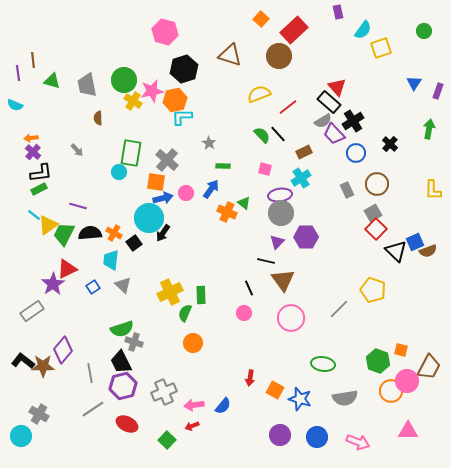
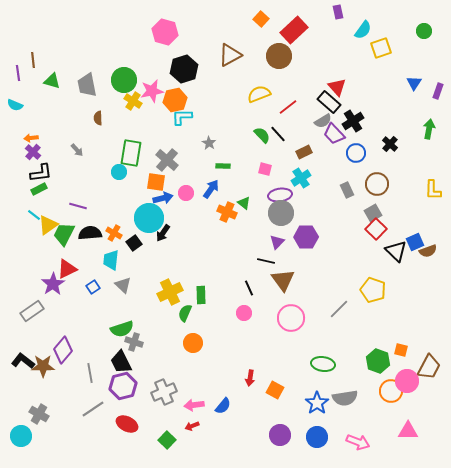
brown triangle at (230, 55): rotated 45 degrees counterclockwise
blue star at (300, 399): moved 17 px right, 4 px down; rotated 20 degrees clockwise
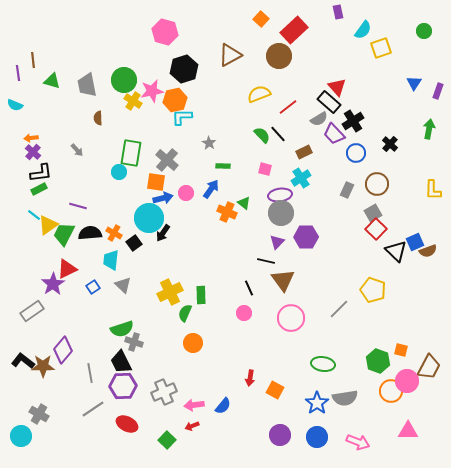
gray semicircle at (323, 121): moved 4 px left, 2 px up
gray rectangle at (347, 190): rotated 49 degrees clockwise
purple hexagon at (123, 386): rotated 12 degrees clockwise
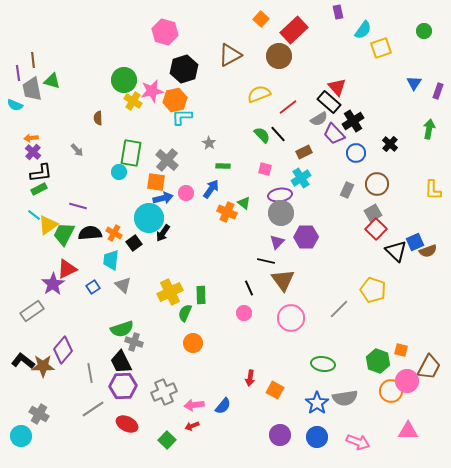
gray trapezoid at (87, 85): moved 55 px left, 4 px down
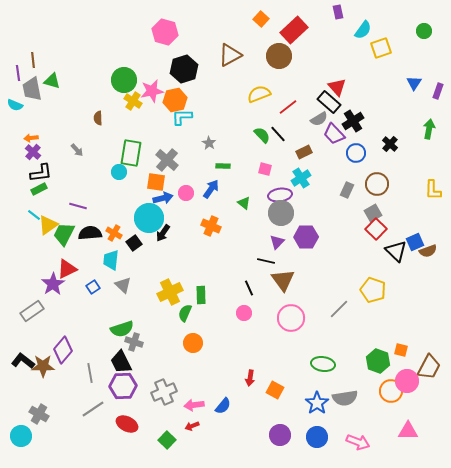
orange cross at (227, 212): moved 16 px left, 14 px down
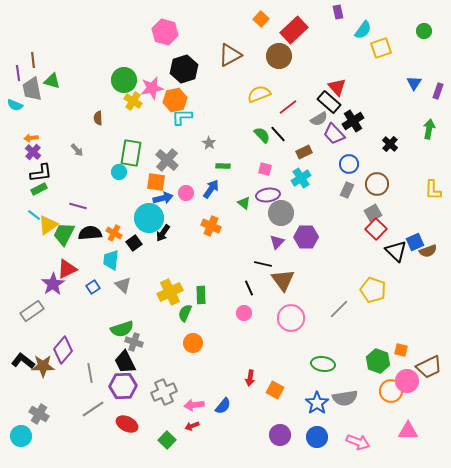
pink star at (152, 91): moved 3 px up
blue circle at (356, 153): moved 7 px left, 11 px down
purple ellipse at (280, 195): moved 12 px left
black line at (266, 261): moved 3 px left, 3 px down
black trapezoid at (121, 362): moved 4 px right
brown trapezoid at (429, 367): rotated 36 degrees clockwise
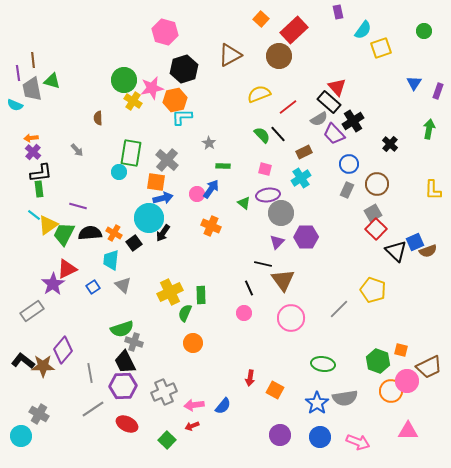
green rectangle at (39, 189): rotated 70 degrees counterclockwise
pink circle at (186, 193): moved 11 px right, 1 px down
blue circle at (317, 437): moved 3 px right
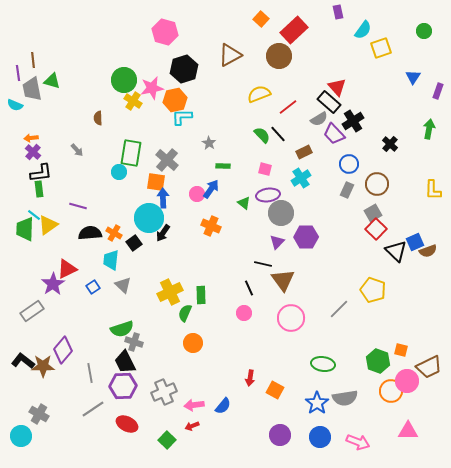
blue triangle at (414, 83): moved 1 px left, 6 px up
blue arrow at (163, 198): rotated 78 degrees counterclockwise
green trapezoid at (64, 234): moved 39 px left, 5 px up; rotated 25 degrees counterclockwise
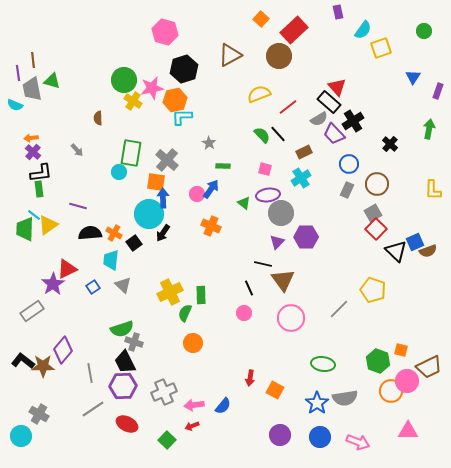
cyan circle at (149, 218): moved 4 px up
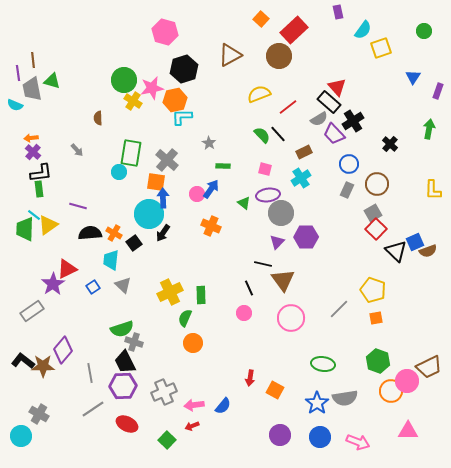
green semicircle at (185, 313): moved 5 px down
orange square at (401, 350): moved 25 px left, 32 px up; rotated 24 degrees counterclockwise
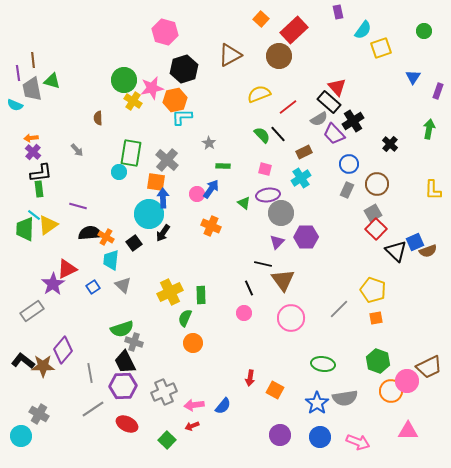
orange cross at (114, 233): moved 8 px left, 4 px down
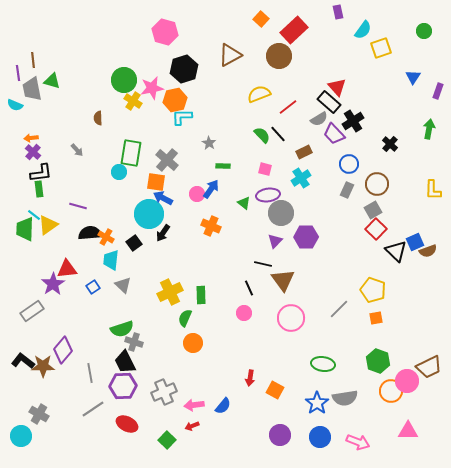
blue arrow at (163, 198): rotated 60 degrees counterclockwise
gray square at (373, 213): moved 3 px up
purple triangle at (277, 242): moved 2 px left, 1 px up
red triangle at (67, 269): rotated 20 degrees clockwise
